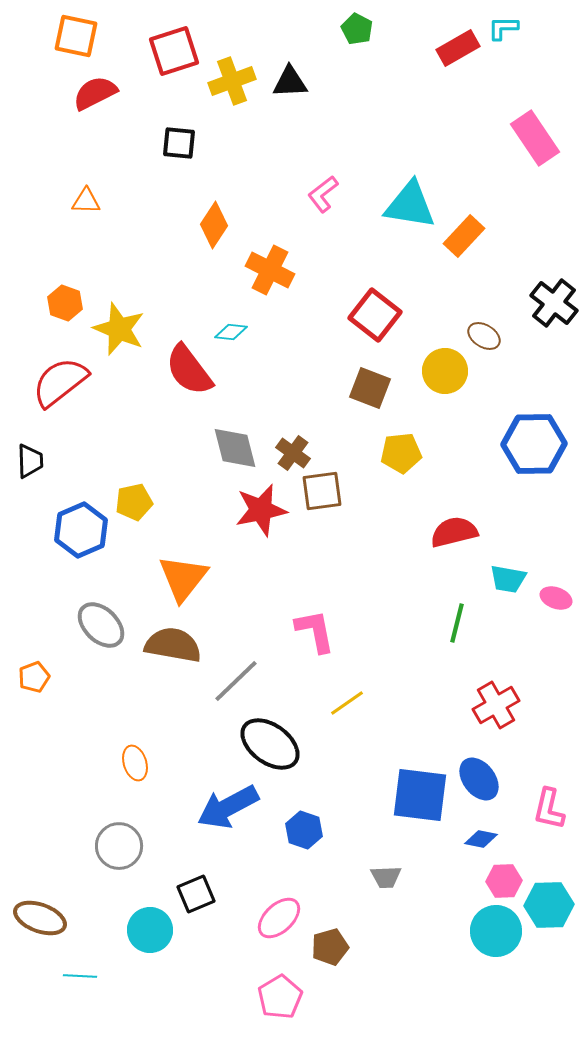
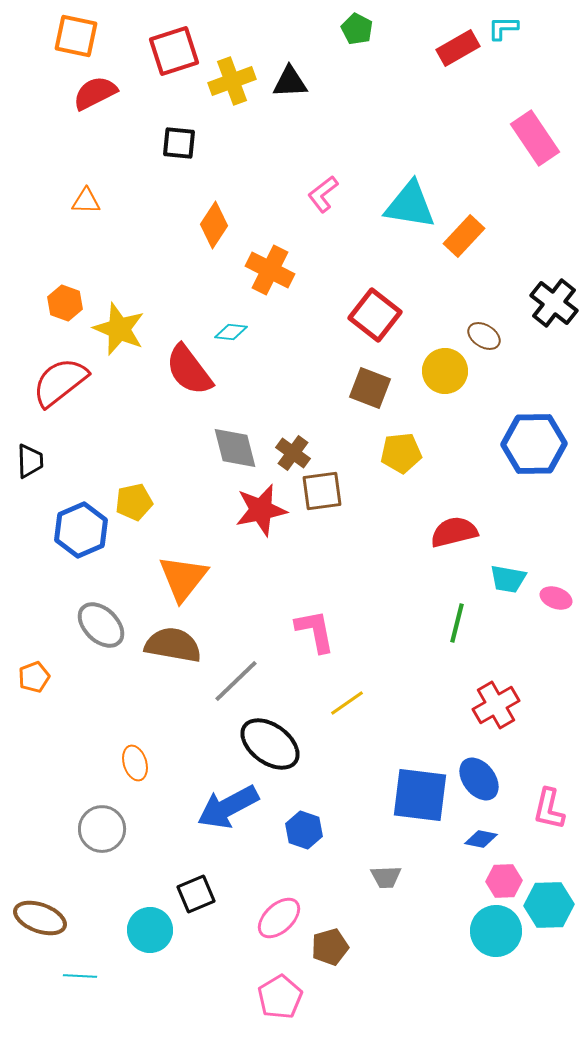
gray circle at (119, 846): moved 17 px left, 17 px up
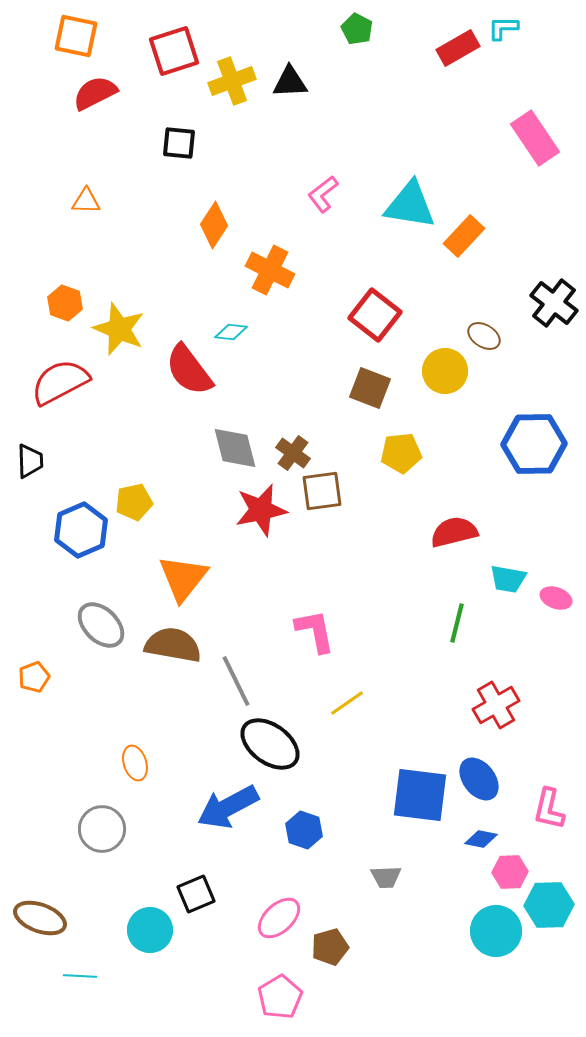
red semicircle at (60, 382): rotated 10 degrees clockwise
gray line at (236, 681): rotated 72 degrees counterclockwise
pink hexagon at (504, 881): moved 6 px right, 9 px up
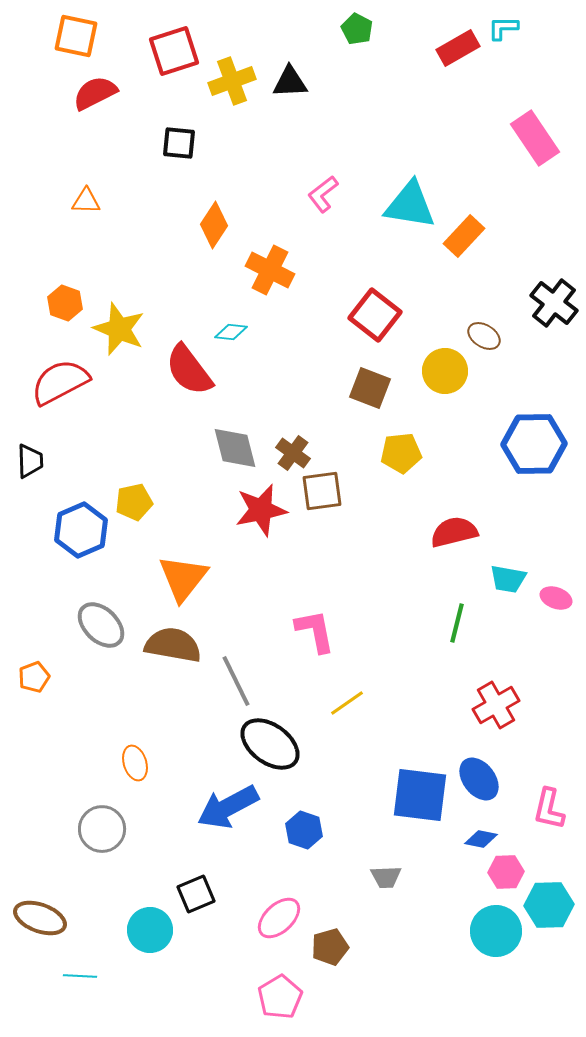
pink hexagon at (510, 872): moved 4 px left
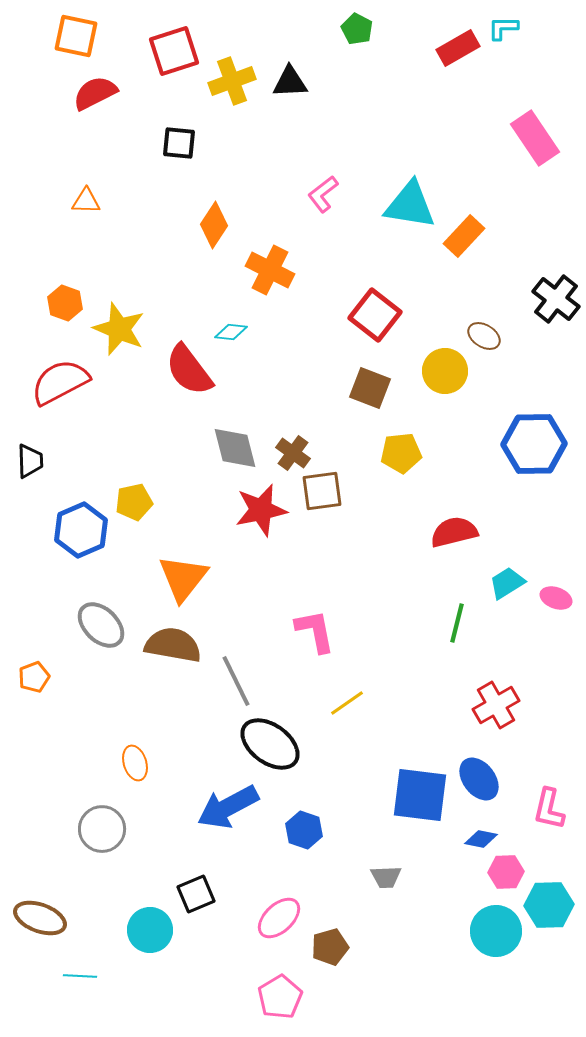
black cross at (554, 303): moved 2 px right, 4 px up
cyan trapezoid at (508, 579): moved 1 px left, 4 px down; rotated 138 degrees clockwise
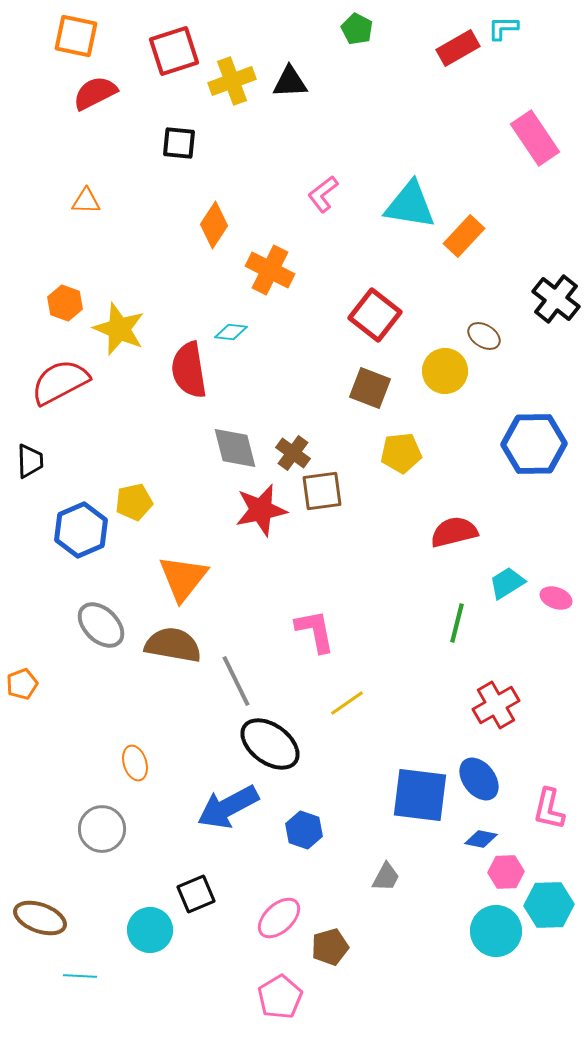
red semicircle at (189, 370): rotated 28 degrees clockwise
orange pentagon at (34, 677): moved 12 px left, 7 px down
gray trapezoid at (386, 877): rotated 60 degrees counterclockwise
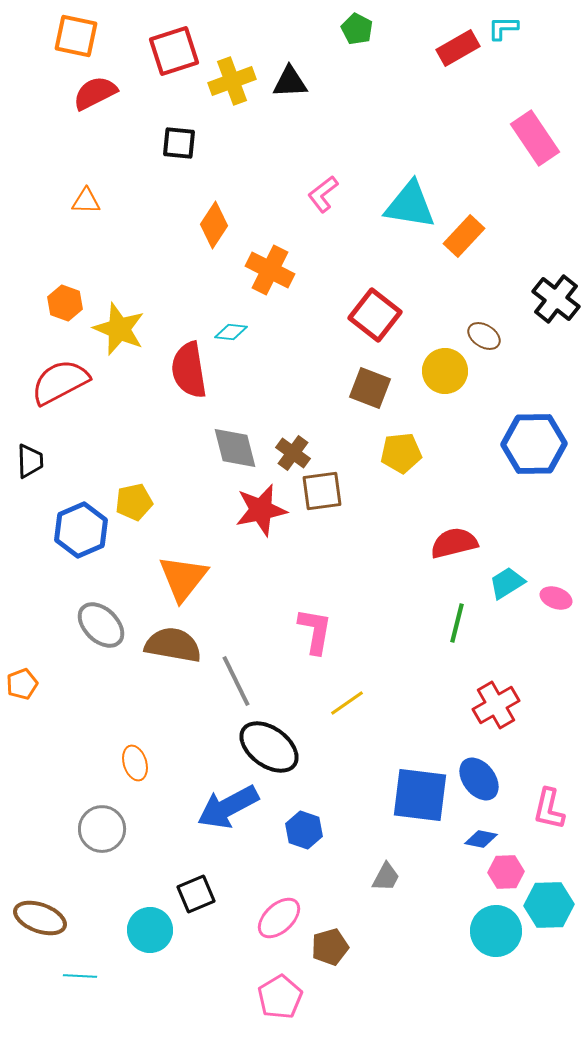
red semicircle at (454, 532): moved 11 px down
pink L-shape at (315, 631): rotated 21 degrees clockwise
black ellipse at (270, 744): moved 1 px left, 3 px down
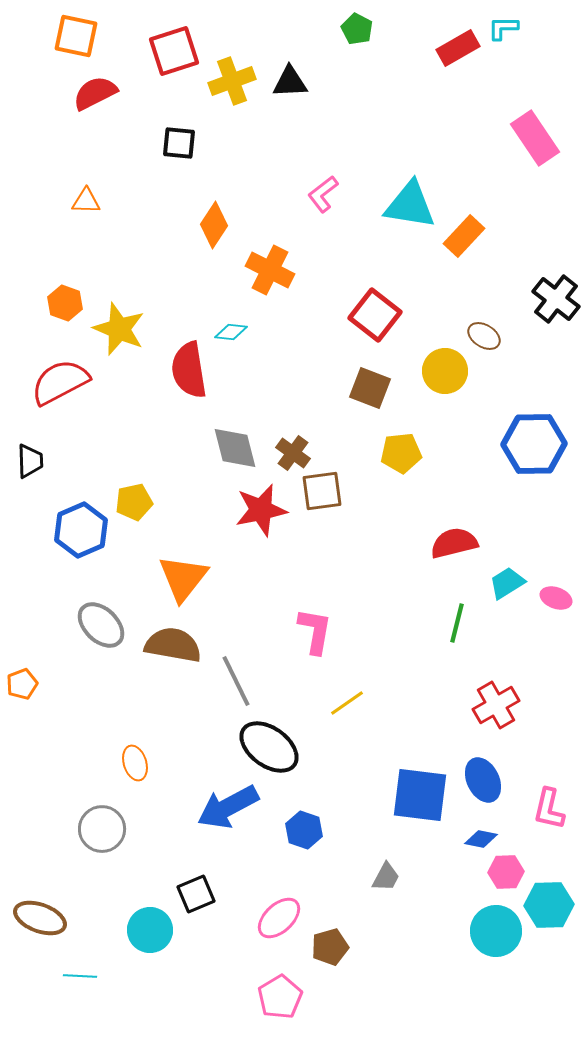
blue ellipse at (479, 779): moved 4 px right, 1 px down; rotated 12 degrees clockwise
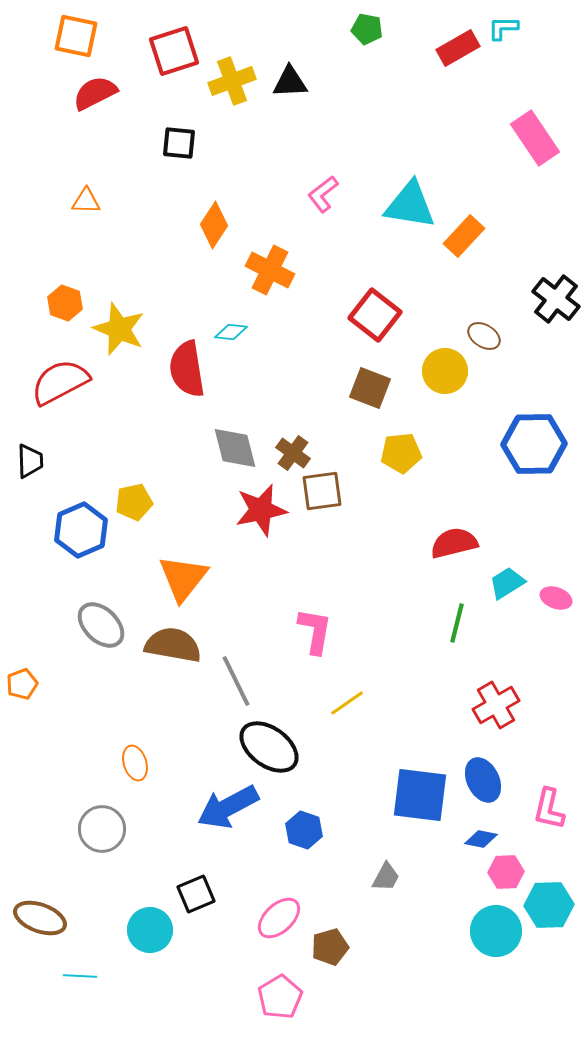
green pentagon at (357, 29): moved 10 px right; rotated 16 degrees counterclockwise
red semicircle at (189, 370): moved 2 px left, 1 px up
